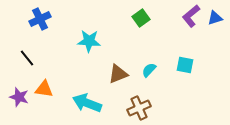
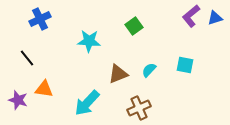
green square: moved 7 px left, 8 px down
purple star: moved 1 px left, 3 px down
cyan arrow: rotated 68 degrees counterclockwise
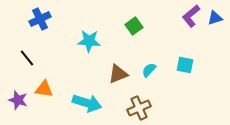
cyan arrow: rotated 116 degrees counterclockwise
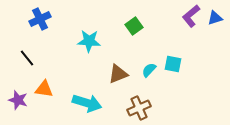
cyan square: moved 12 px left, 1 px up
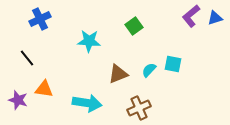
cyan arrow: rotated 8 degrees counterclockwise
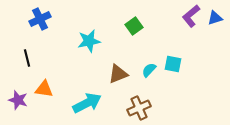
cyan star: rotated 15 degrees counterclockwise
black line: rotated 24 degrees clockwise
cyan arrow: rotated 36 degrees counterclockwise
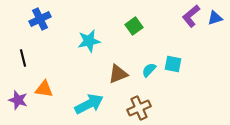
black line: moved 4 px left
cyan arrow: moved 2 px right, 1 px down
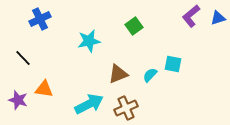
blue triangle: moved 3 px right
black line: rotated 30 degrees counterclockwise
cyan semicircle: moved 1 px right, 5 px down
brown cross: moved 13 px left
